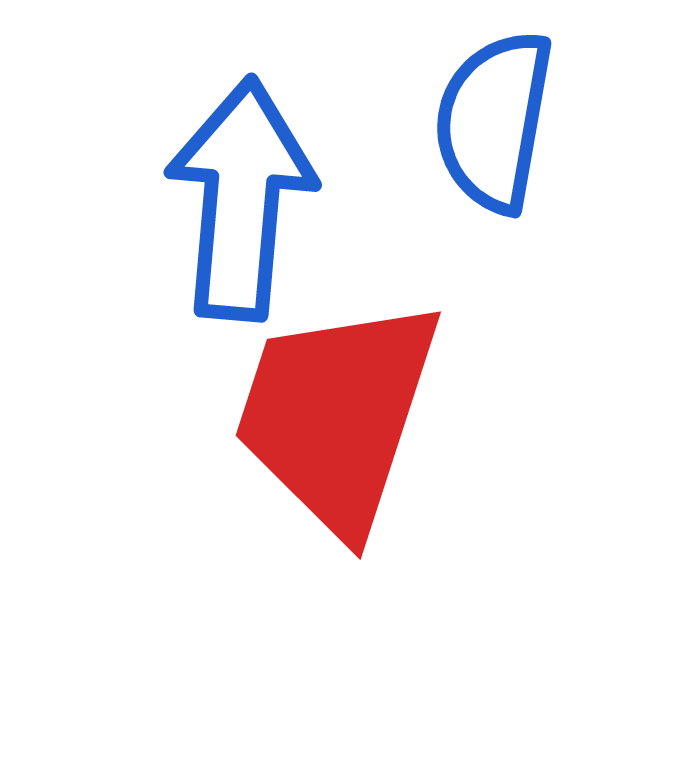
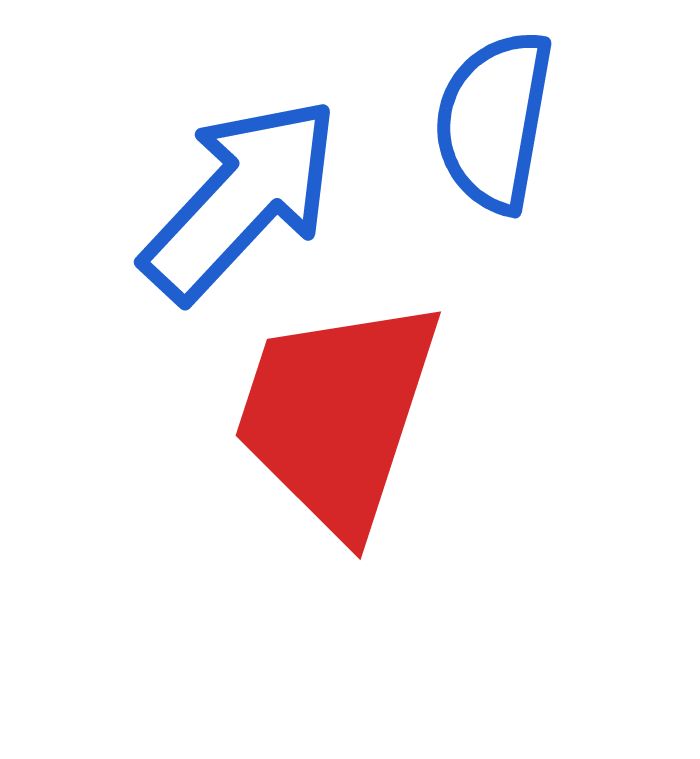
blue arrow: rotated 38 degrees clockwise
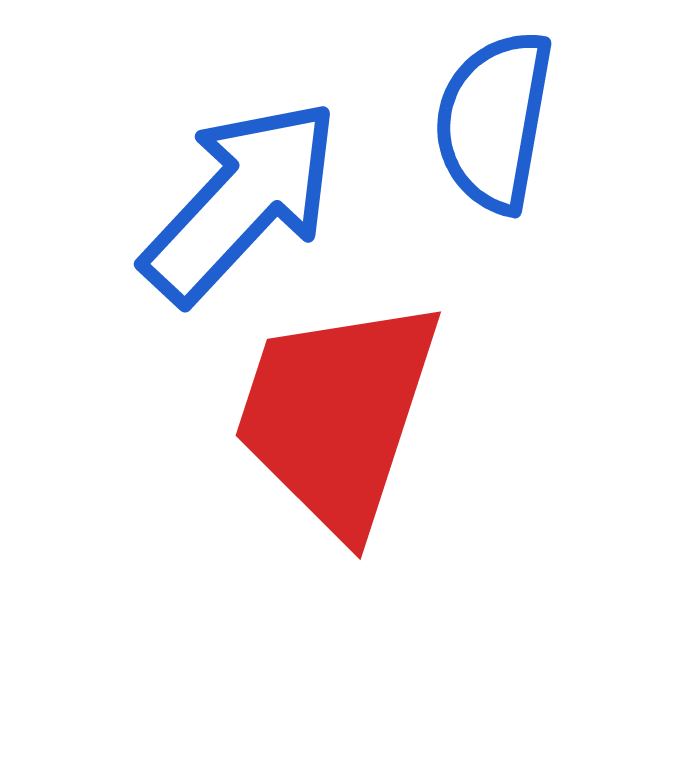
blue arrow: moved 2 px down
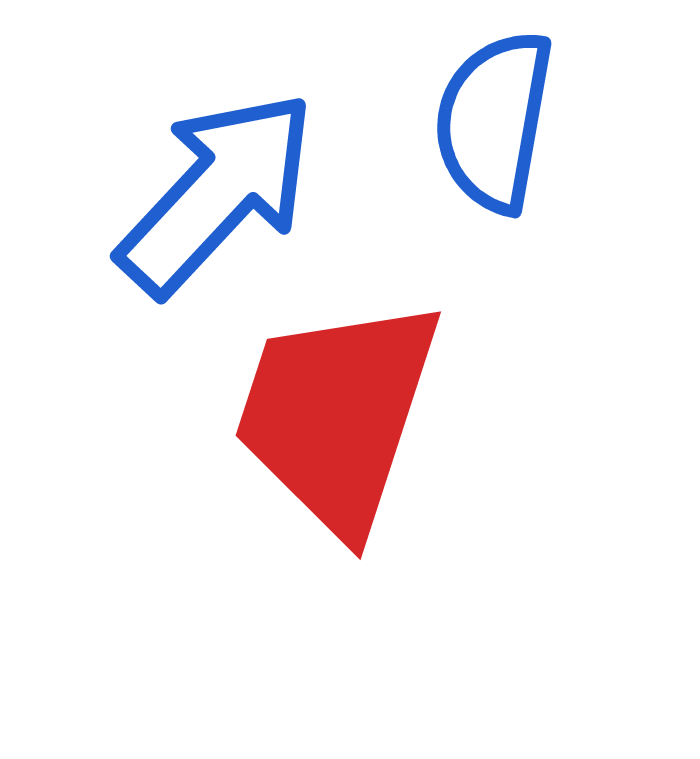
blue arrow: moved 24 px left, 8 px up
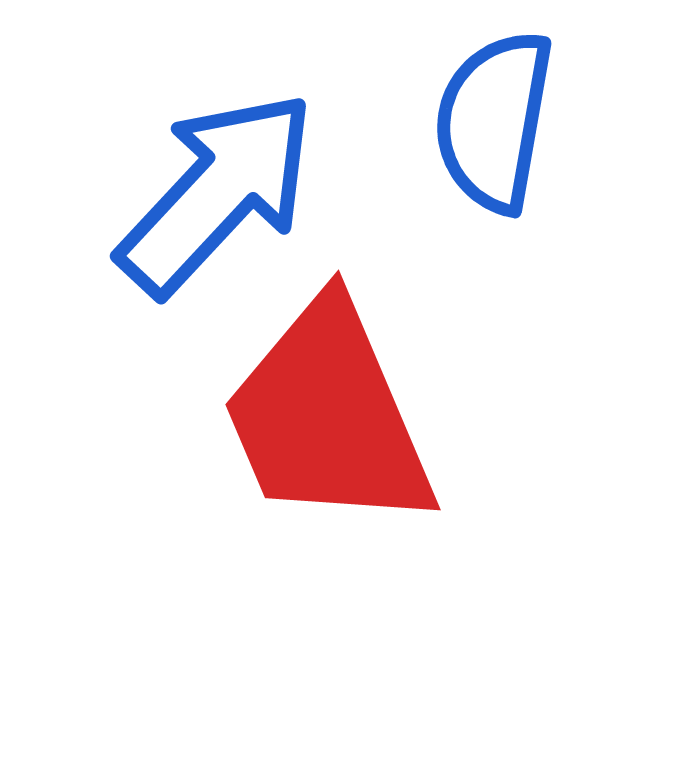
red trapezoid: moved 9 px left, 1 px down; rotated 41 degrees counterclockwise
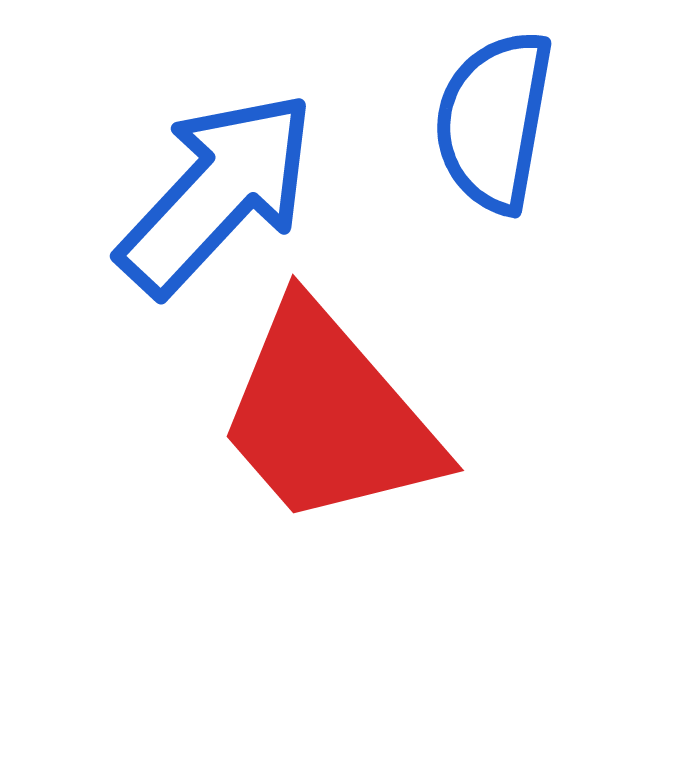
red trapezoid: rotated 18 degrees counterclockwise
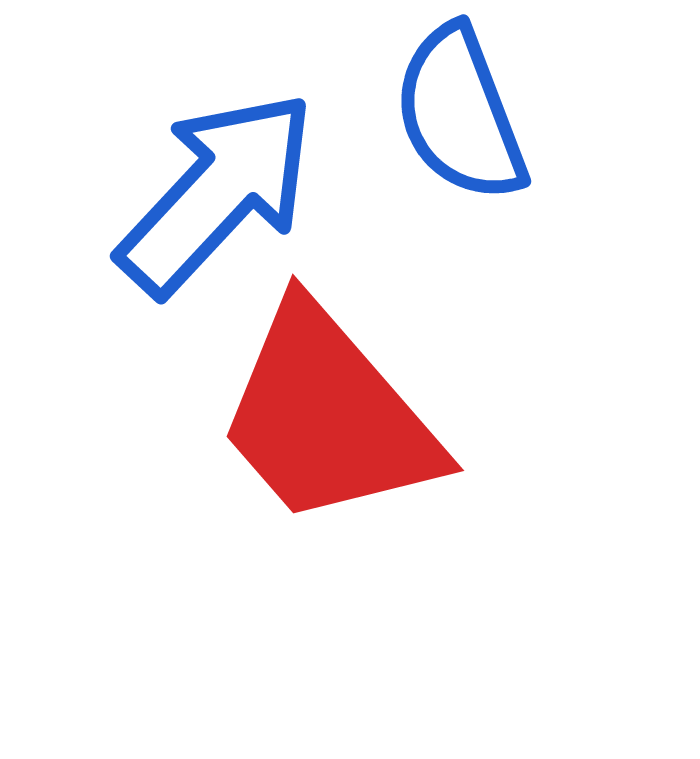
blue semicircle: moved 34 px left, 7 px up; rotated 31 degrees counterclockwise
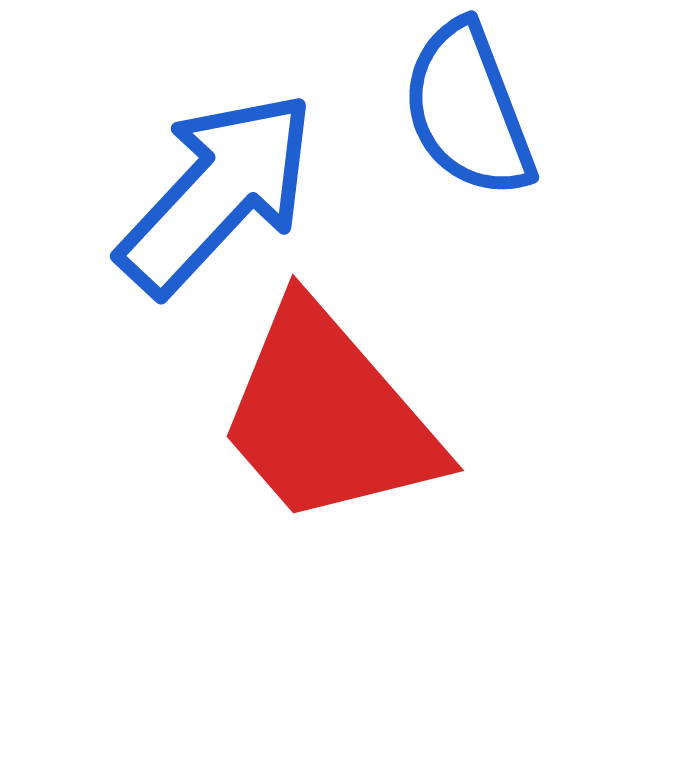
blue semicircle: moved 8 px right, 4 px up
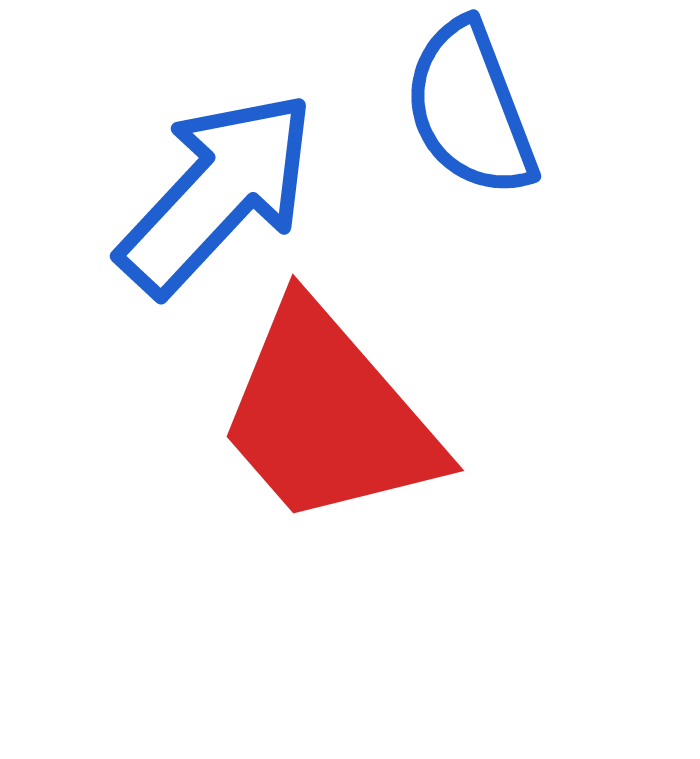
blue semicircle: moved 2 px right, 1 px up
